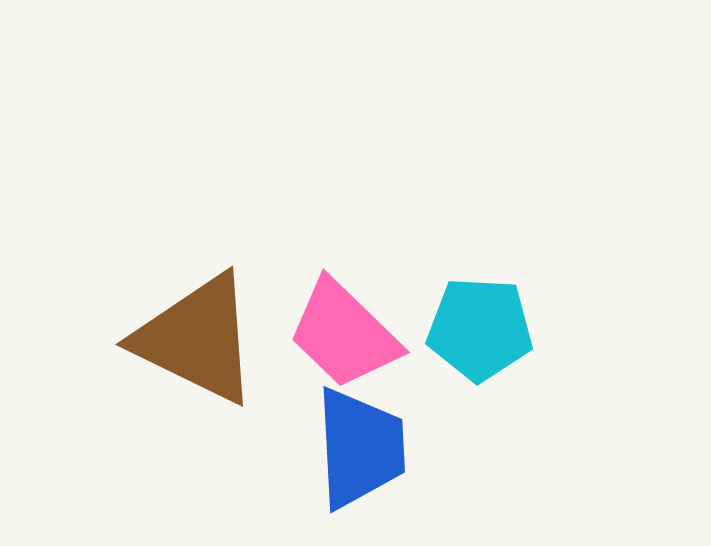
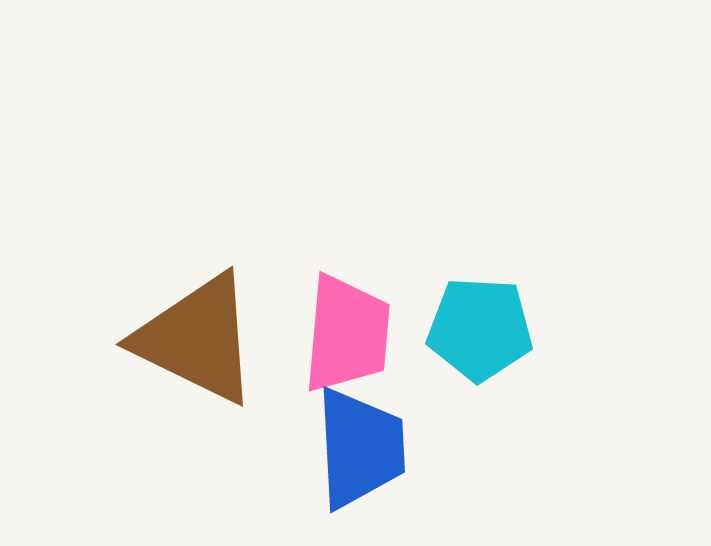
pink trapezoid: moved 3 px right; rotated 129 degrees counterclockwise
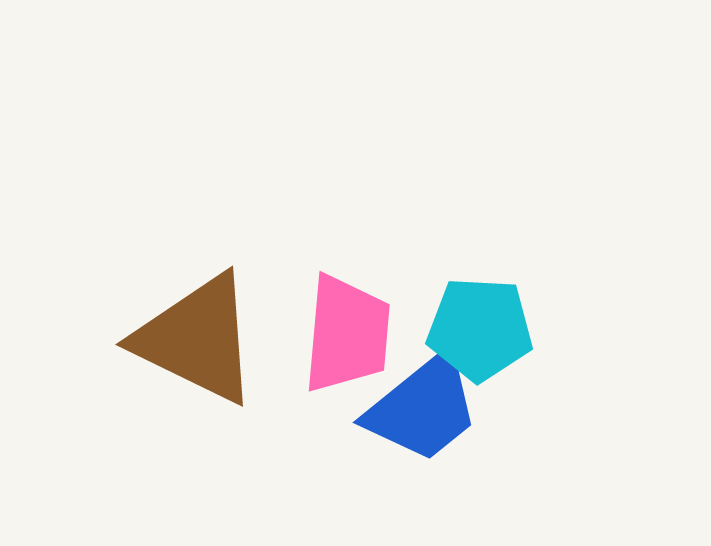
blue trapezoid: moved 63 px right, 40 px up; rotated 54 degrees clockwise
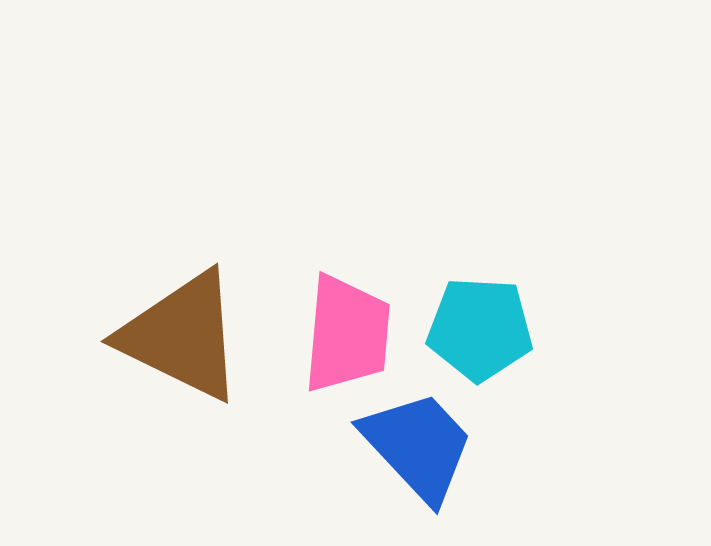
brown triangle: moved 15 px left, 3 px up
blue trapezoid: moved 5 px left, 38 px down; rotated 94 degrees counterclockwise
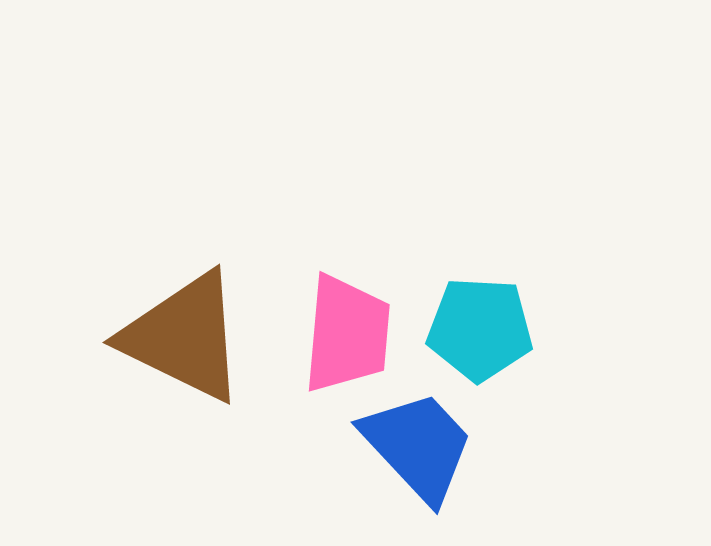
brown triangle: moved 2 px right, 1 px down
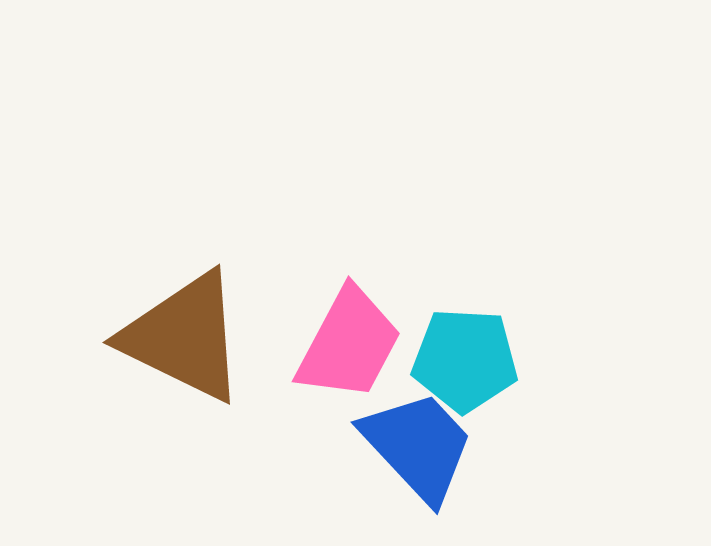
cyan pentagon: moved 15 px left, 31 px down
pink trapezoid: moved 2 px right, 10 px down; rotated 23 degrees clockwise
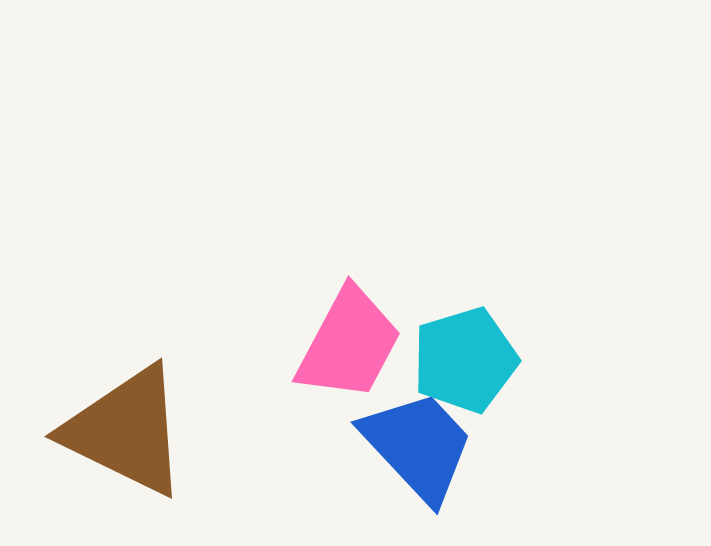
brown triangle: moved 58 px left, 94 px down
cyan pentagon: rotated 20 degrees counterclockwise
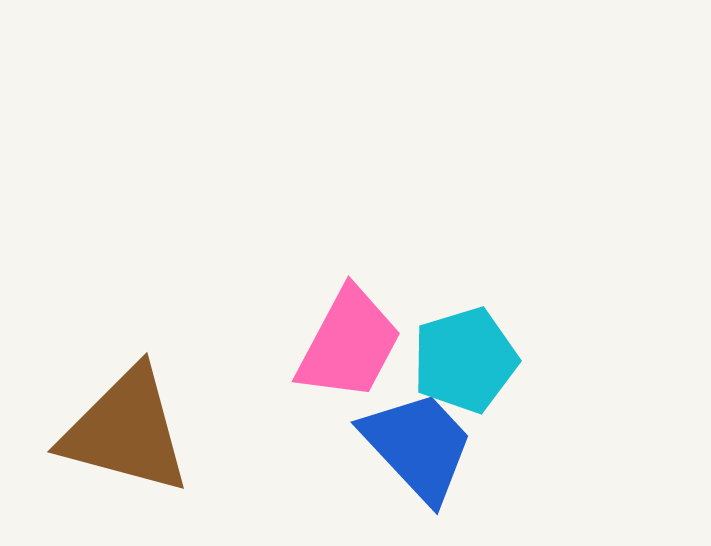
brown triangle: rotated 11 degrees counterclockwise
